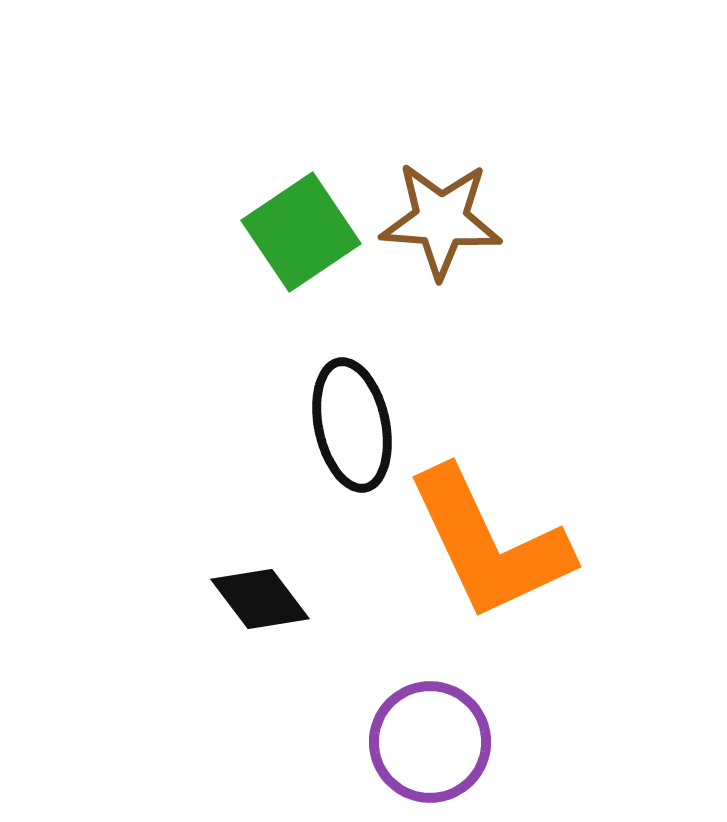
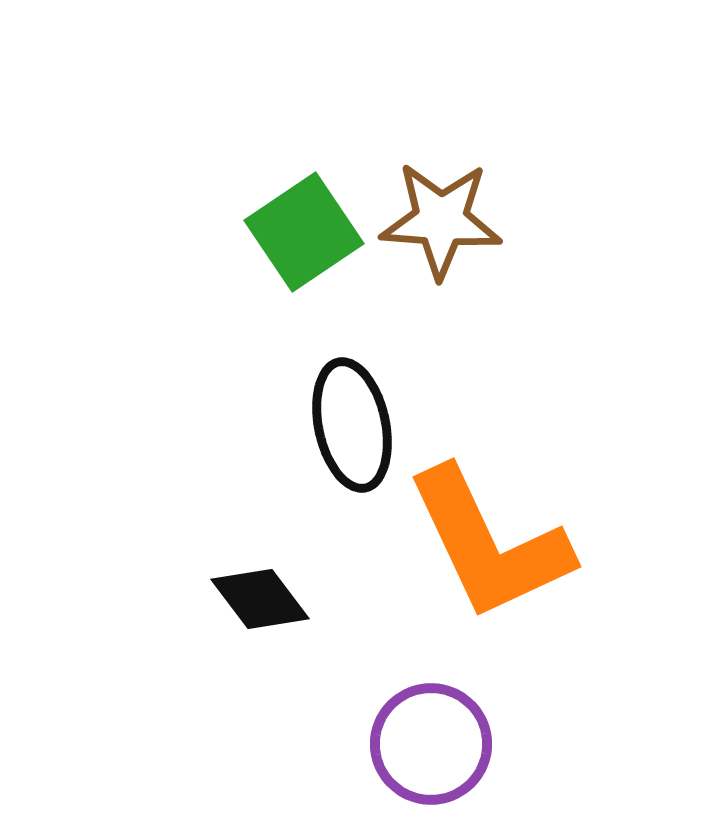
green square: moved 3 px right
purple circle: moved 1 px right, 2 px down
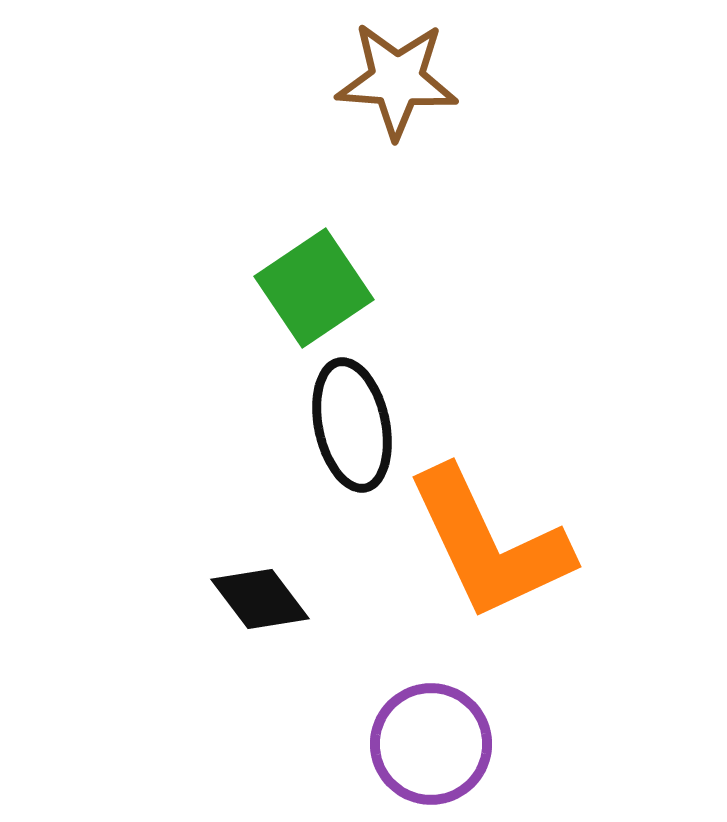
brown star: moved 44 px left, 140 px up
green square: moved 10 px right, 56 px down
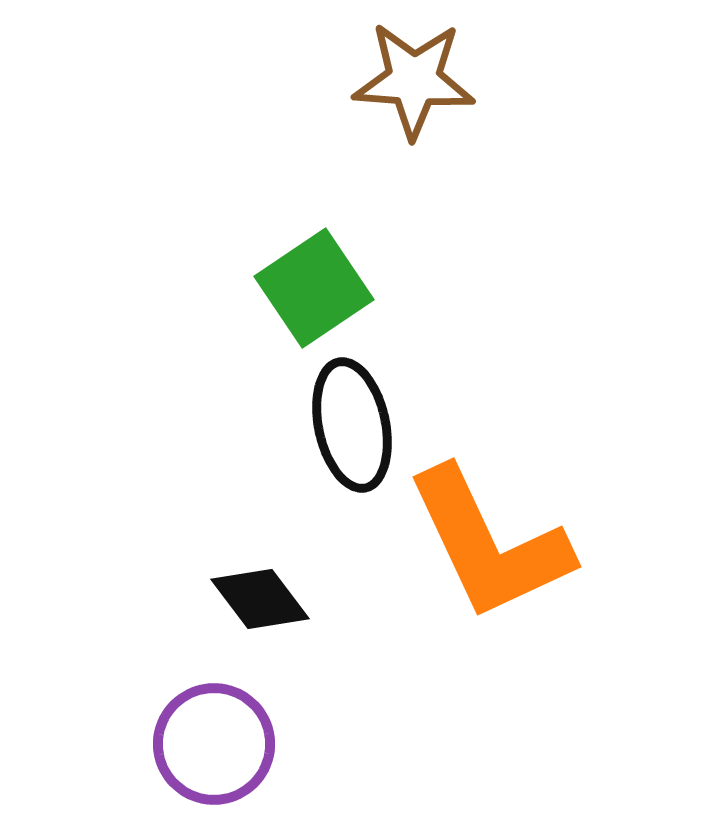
brown star: moved 17 px right
purple circle: moved 217 px left
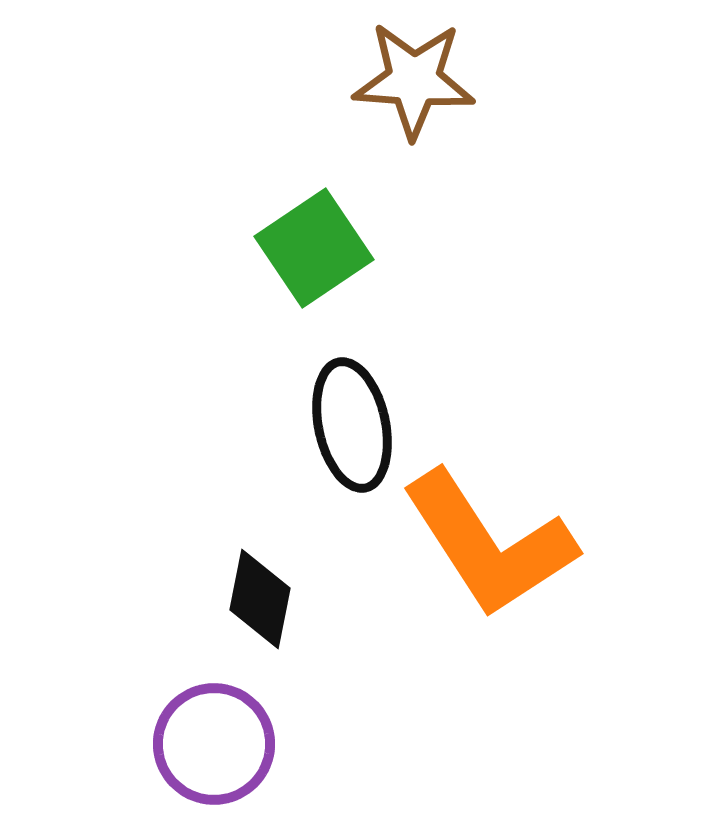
green square: moved 40 px up
orange L-shape: rotated 8 degrees counterclockwise
black diamond: rotated 48 degrees clockwise
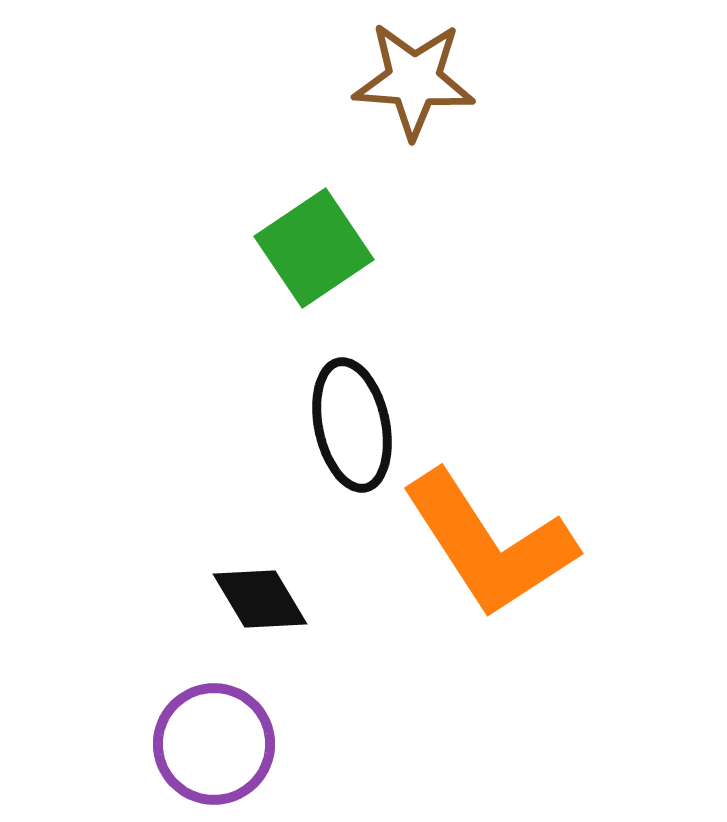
black diamond: rotated 42 degrees counterclockwise
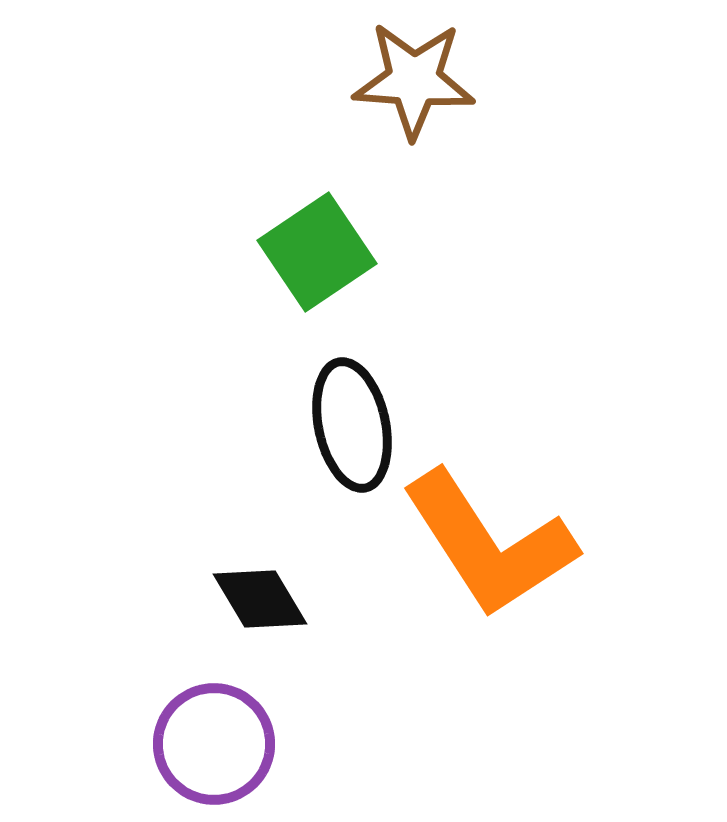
green square: moved 3 px right, 4 px down
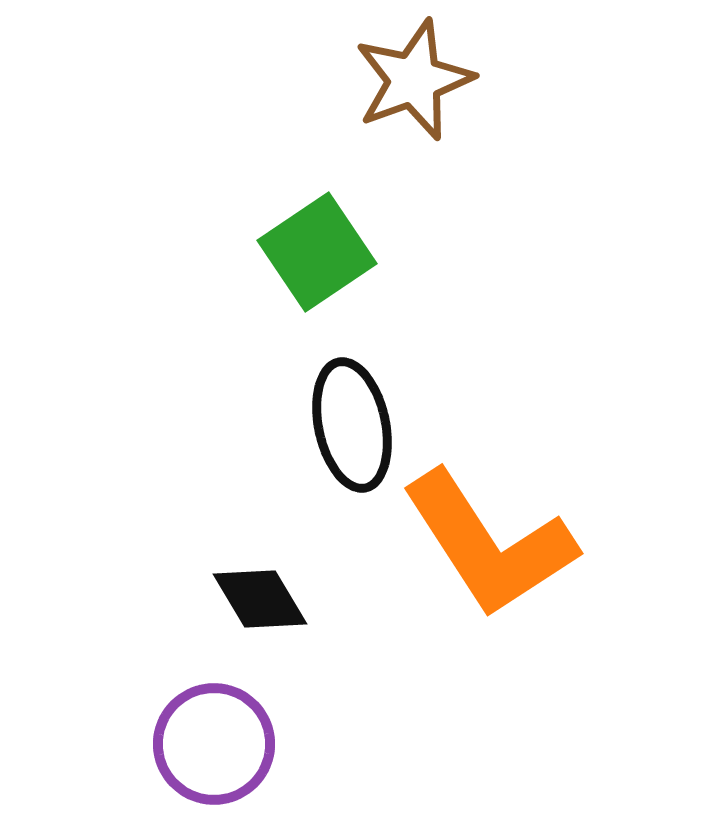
brown star: rotated 24 degrees counterclockwise
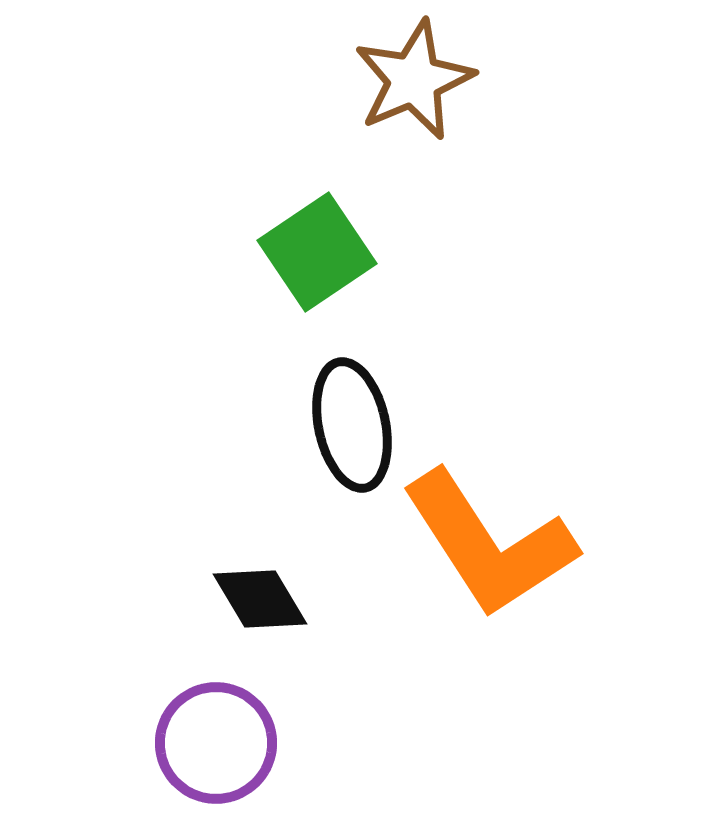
brown star: rotated 3 degrees counterclockwise
purple circle: moved 2 px right, 1 px up
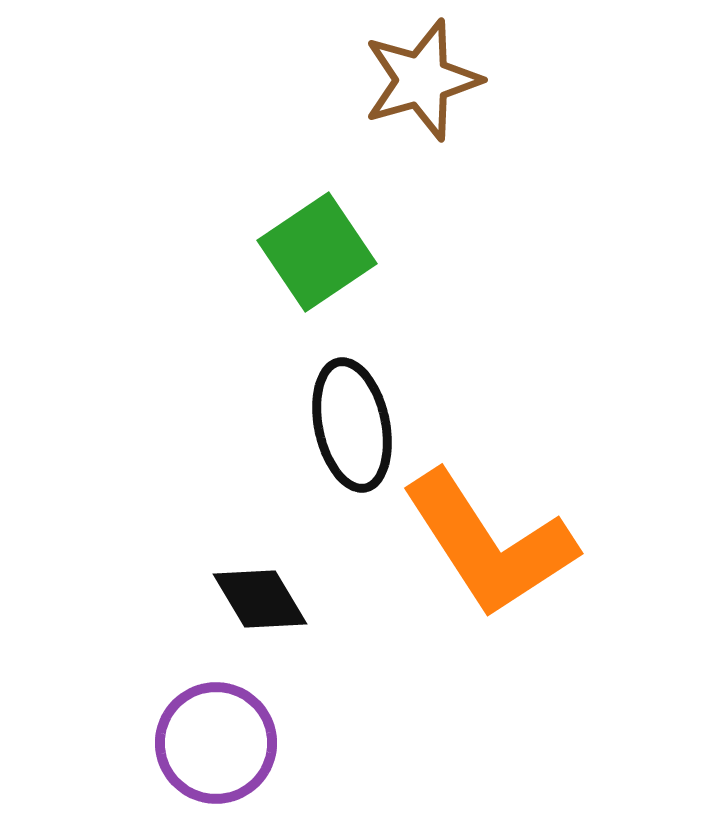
brown star: moved 8 px right; rotated 7 degrees clockwise
